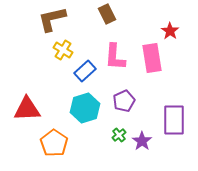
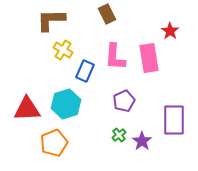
brown L-shape: moved 1 px left, 1 px down; rotated 12 degrees clockwise
pink rectangle: moved 3 px left
blue rectangle: rotated 25 degrees counterclockwise
cyan hexagon: moved 19 px left, 4 px up
orange pentagon: rotated 16 degrees clockwise
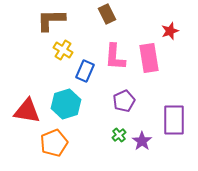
red star: rotated 18 degrees clockwise
red triangle: moved 2 px down; rotated 12 degrees clockwise
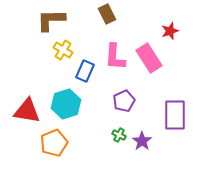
pink rectangle: rotated 24 degrees counterclockwise
purple rectangle: moved 1 px right, 5 px up
green cross: rotated 24 degrees counterclockwise
